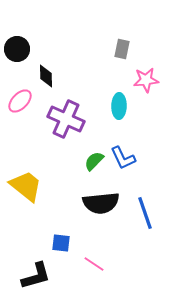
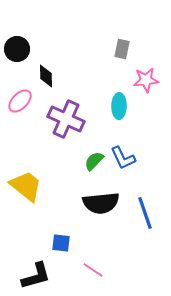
pink line: moved 1 px left, 6 px down
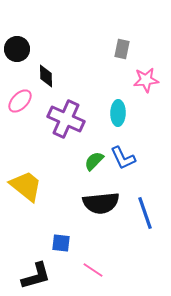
cyan ellipse: moved 1 px left, 7 px down
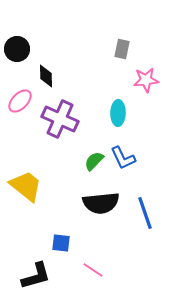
purple cross: moved 6 px left
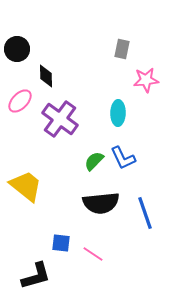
purple cross: rotated 12 degrees clockwise
pink line: moved 16 px up
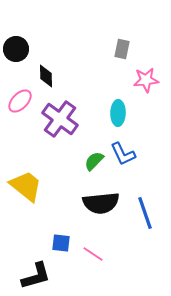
black circle: moved 1 px left
blue L-shape: moved 4 px up
